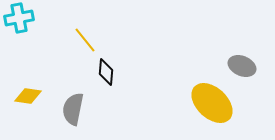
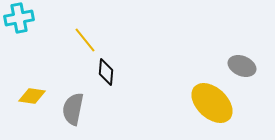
yellow diamond: moved 4 px right
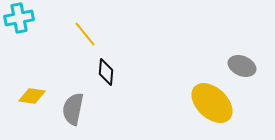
yellow line: moved 6 px up
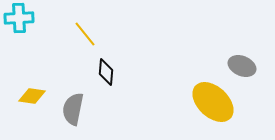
cyan cross: rotated 8 degrees clockwise
yellow ellipse: moved 1 px right, 1 px up
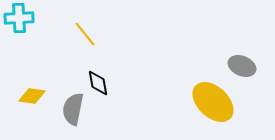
black diamond: moved 8 px left, 11 px down; rotated 16 degrees counterclockwise
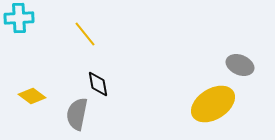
gray ellipse: moved 2 px left, 1 px up
black diamond: moved 1 px down
yellow diamond: rotated 28 degrees clockwise
yellow ellipse: moved 2 px down; rotated 75 degrees counterclockwise
gray semicircle: moved 4 px right, 5 px down
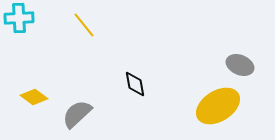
yellow line: moved 1 px left, 9 px up
black diamond: moved 37 px right
yellow diamond: moved 2 px right, 1 px down
yellow ellipse: moved 5 px right, 2 px down
gray semicircle: rotated 36 degrees clockwise
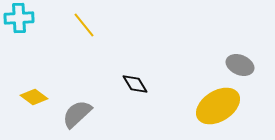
black diamond: rotated 20 degrees counterclockwise
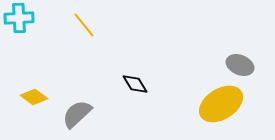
yellow ellipse: moved 3 px right, 2 px up
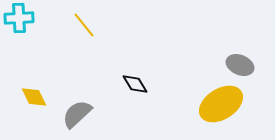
yellow diamond: rotated 28 degrees clockwise
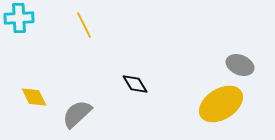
yellow line: rotated 12 degrees clockwise
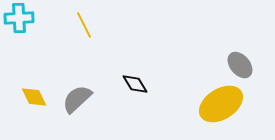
gray ellipse: rotated 28 degrees clockwise
gray semicircle: moved 15 px up
